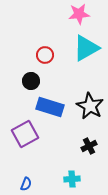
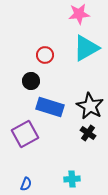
black cross: moved 1 px left, 13 px up; rotated 28 degrees counterclockwise
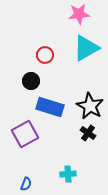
cyan cross: moved 4 px left, 5 px up
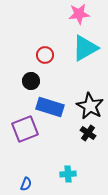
cyan triangle: moved 1 px left
purple square: moved 5 px up; rotated 8 degrees clockwise
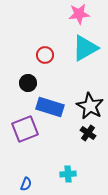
black circle: moved 3 px left, 2 px down
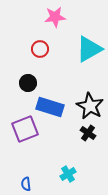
pink star: moved 24 px left, 3 px down
cyan triangle: moved 4 px right, 1 px down
red circle: moved 5 px left, 6 px up
cyan cross: rotated 28 degrees counterclockwise
blue semicircle: rotated 152 degrees clockwise
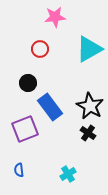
blue rectangle: rotated 36 degrees clockwise
blue semicircle: moved 7 px left, 14 px up
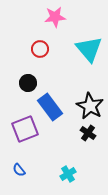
cyan triangle: rotated 40 degrees counterclockwise
blue semicircle: rotated 32 degrees counterclockwise
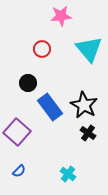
pink star: moved 6 px right, 1 px up
red circle: moved 2 px right
black star: moved 6 px left, 1 px up
purple square: moved 8 px left, 3 px down; rotated 28 degrees counterclockwise
blue semicircle: moved 1 px down; rotated 96 degrees counterclockwise
cyan cross: rotated 21 degrees counterclockwise
